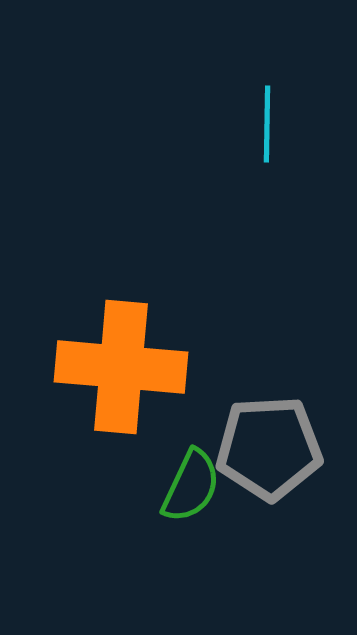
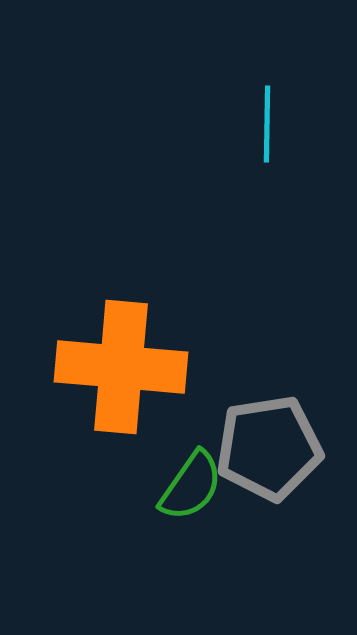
gray pentagon: rotated 6 degrees counterclockwise
green semicircle: rotated 10 degrees clockwise
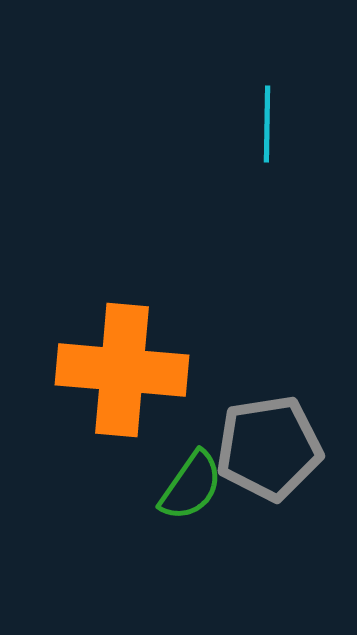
orange cross: moved 1 px right, 3 px down
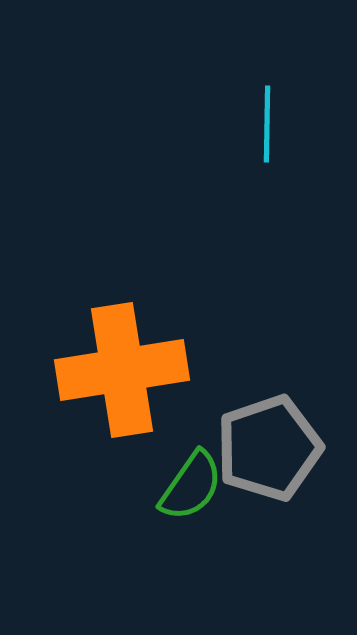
orange cross: rotated 14 degrees counterclockwise
gray pentagon: rotated 10 degrees counterclockwise
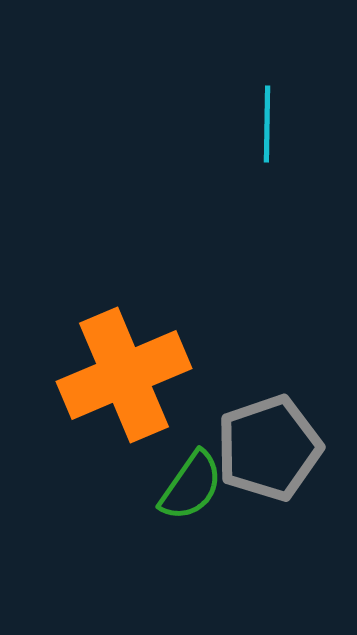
orange cross: moved 2 px right, 5 px down; rotated 14 degrees counterclockwise
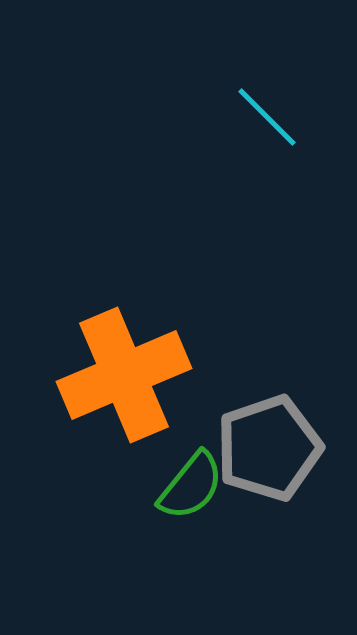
cyan line: moved 7 px up; rotated 46 degrees counterclockwise
green semicircle: rotated 4 degrees clockwise
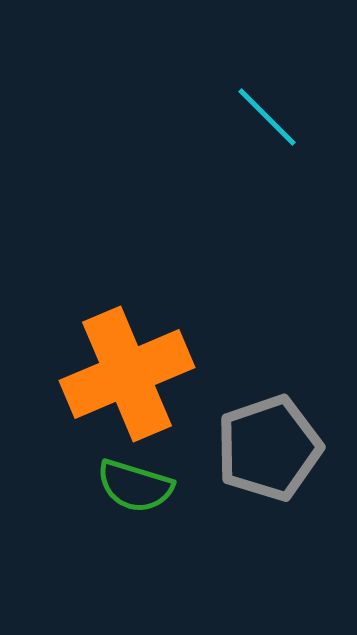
orange cross: moved 3 px right, 1 px up
green semicircle: moved 56 px left; rotated 68 degrees clockwise
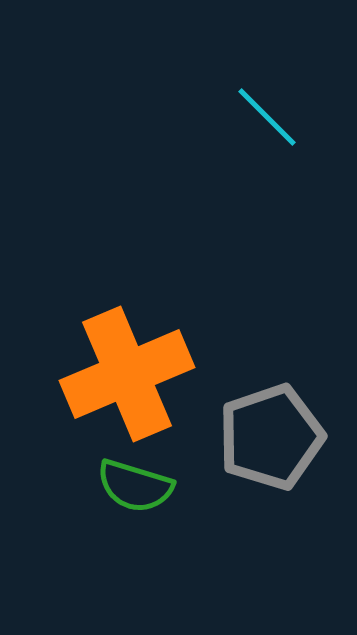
gray pentagon: moved 2 px right, 11 px up
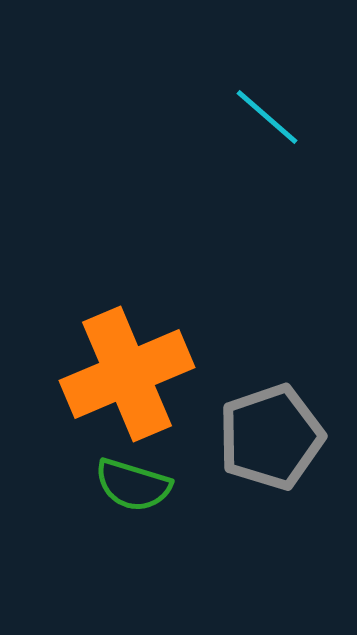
cyan line: rotated 4 degrees counterclockwise
green semicircle: moved 2 px left, 1 px up
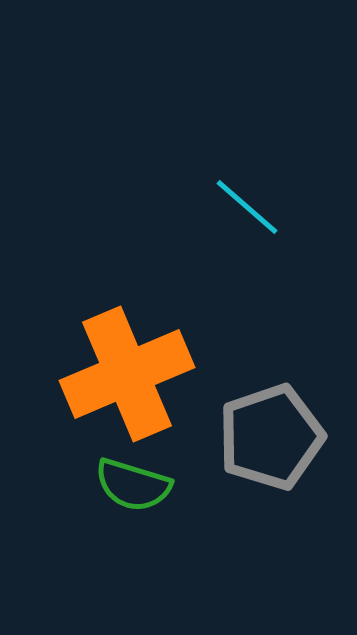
cyan line: moved 20 px left, 90 px down
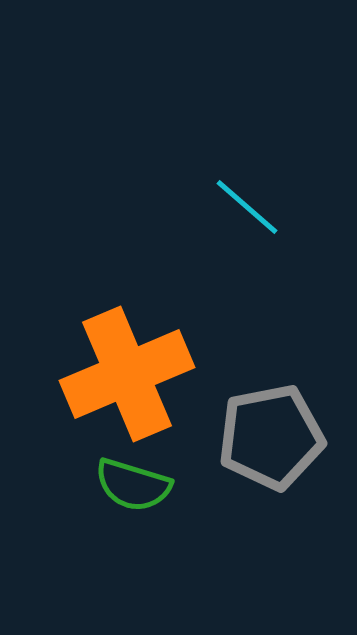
gray pentagon: rotated 8 degrees clockwise
